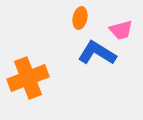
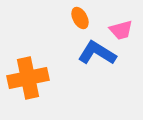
orange ellipse: rotated 40 degrees counterclockwise
orange cross: rotated 9 degrees clockwise
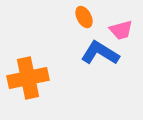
orange ellipse: moved 4 px right, 1 px up
blue L-shape: moved 3 px right
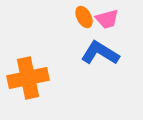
pink trapezoid: moved 14 px left, 11 px up
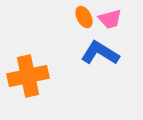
pink trapezoid: moved 3 px right
orange cross: moved 2 px up
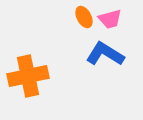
blue L-shape: moved 5 px right, 1 px down
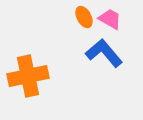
pink trapezoid: rotated 135 degrees counterclockwise
blue L-shape: moved 1 px left, 1 px up; rotated 18 degrees clockwise
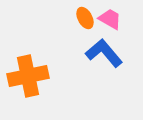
orange ellipse: moved 1 px right, 1 px down
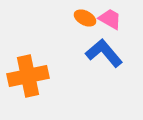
orange ellipse: rotated 35 degrees counterclockwise
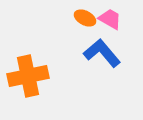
blue L-shape: moved 2 px left
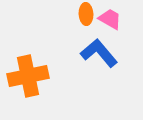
orange ellipse: moved 1 px right, 4 px up; rotated 60 degrees clockwise
blue L-shape: moved 3 px left
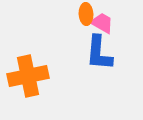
pink trapezoid: moved 8 px left, 4 px down
blue L-shape: rotated 135 degrees counterclockwise
